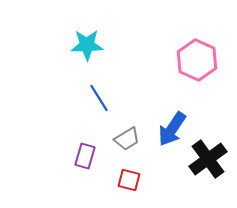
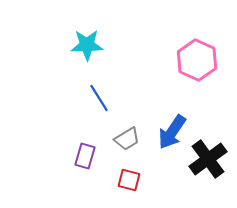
blue arrow: moved 3 px down
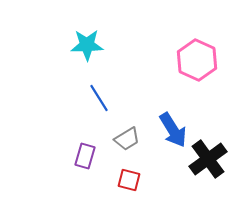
blue arrow: moved 1 px right, 2 px up; rotated 66 degrees counterclockwise
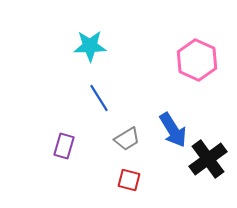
cyan star: moved 3 px right, 1 px down
purple rectangle: moved 21 px left, 10 px up
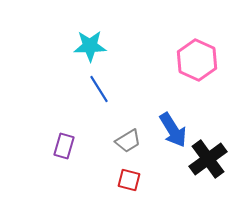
blue line: moved 9 px up
gray trapezoid: moved 1 px right, 2 px down
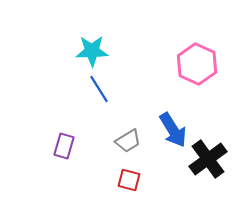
cyan star: moved 2 px right, 5 px down
pink hexagon: moved 4 px down
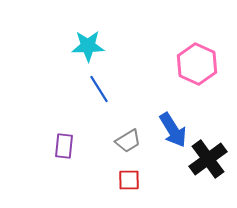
cyan star: moved 4 px left, 5 px up
purple rectangle: rotated 10 degrees counterclockwise
red square: rotated 15 degrees counterclockwise
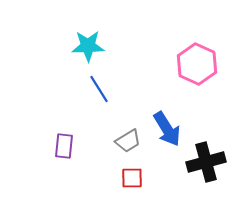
blue arrow: moved 6 px left, 1 px up
black cross: moved 2 px left, 3 px down; rotated 21 degrees clockwise
red square: moved 3 px right, 2 px up
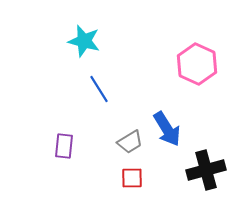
cyan star: moved 4 px left, 5 px up; rotated 16 degrees clockwise
gray trapezoid: moved 2 px right, 1 px down
black cross: moved 8 px down
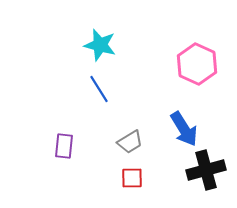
cyan star: moved 16 px right, 4 px down
blue arrow: moved 17 px right
